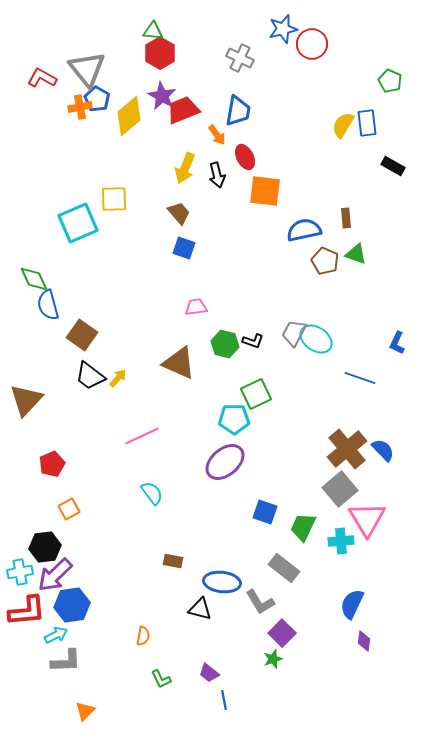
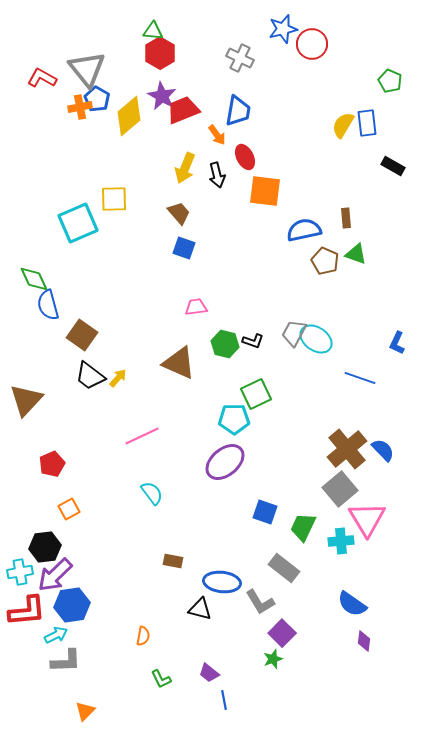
blue semicircle at (352, 604): rotated 80 degrees counterclockwise
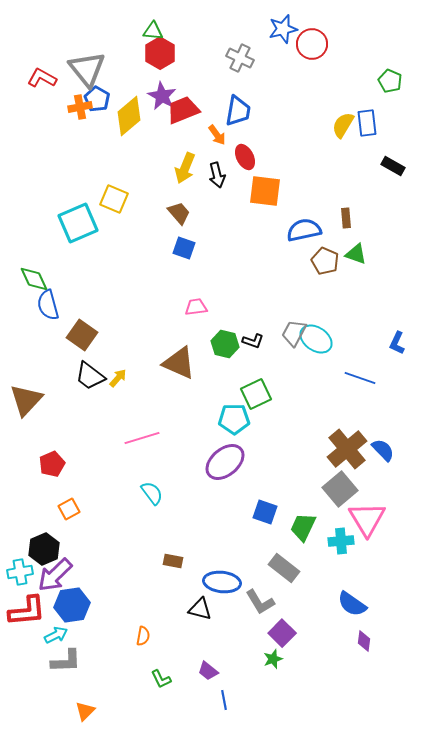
yellow square at (114, 199): rotated 24 degrees clockwise
pink line at (142, 436): moved 2 px down; rotated 8 degrees clockwise
black hexagon at (45, 547): moved 1 px left, 2 px down; rotated 16 degrees counterclockwise
purple trapezoid at (209, 673): moved 1 px left, 2 px up
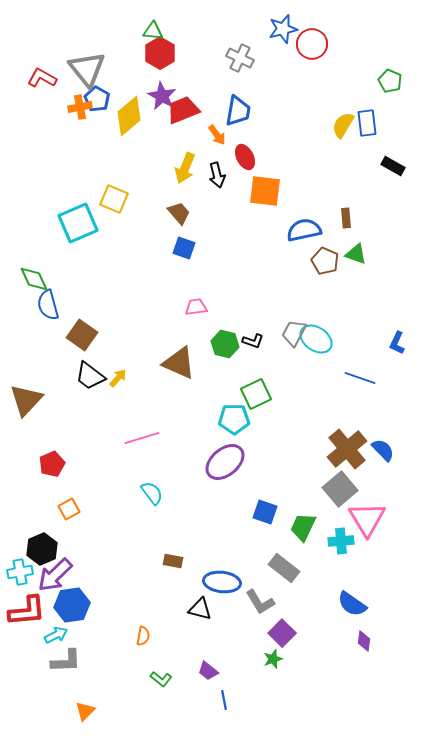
black hexagon at (44, 549): moved 2 px left
green L-shape at (161, 679): rotated 25 degrees counterclockwise
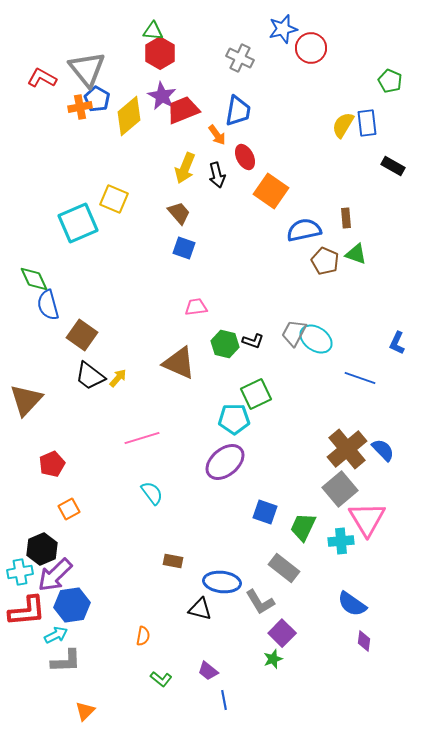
red circle at (312, 44): moved 1 px left, 4 px down
orange square at (265, 191): moved 6 px right; rotated 28 degrees clockwise
